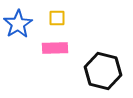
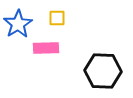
pink rectangle: moved 9 px left
black hexagon: rotated 12 degrees counterclockwise
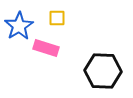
blue star: moved 1 px right, 2 px down
pink rectangle: rotated 20 degrees clockwise
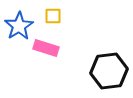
yellow square: moved 4 px left, 2 px up
black hexagon: moved 6 px right; rotated 9 degrees counterclockwise
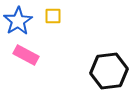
blue star: moved 1 px left, 5 px up
pink rectangle: moved 20 px left, 7 px down; rotated 10 degrees clockwise
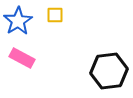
yellow square: moved 2 px right, 1 px up
pink rectangle: moved 4 px left, 3 px down
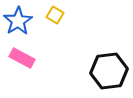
yellow square: rotated 30 degrees clockwise
